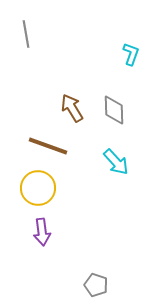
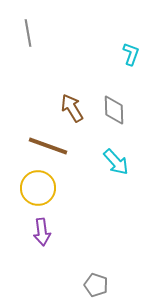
gray line: moved 2 px right, 1 px up
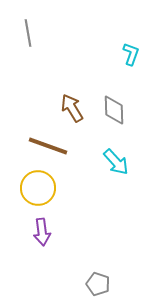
gray pentagon: moved 2 px right, 1 px up
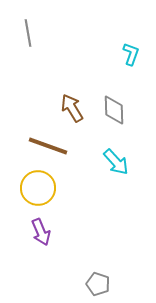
purple arrow: moved 1 px left; rotated 16 degrees counterclockwise
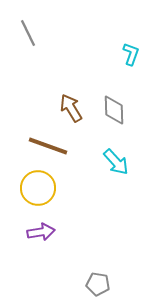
gray line: rotated 16 degrees counterclockwise
brown arrow: moved 1 px left
purple arrow: rotated 76 degrees counterclockwise
gray pentagon: rotated 10 degrees counterclockwise
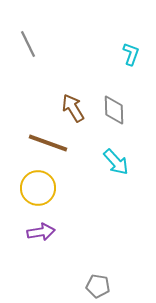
gray line: moved 11 px down
brown arrow: moved 2 px right
brown line: moved 3 px up
gray pentagon: moved 2 px down
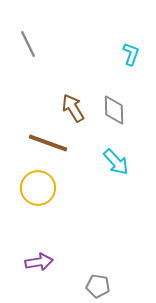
purple arrow: moved 2 px left, 30 px down
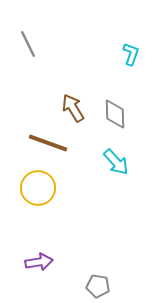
gray diamond: moved 1 px right, 4 px down
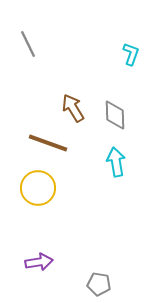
gray diamond: moved 1 px down
cyan arrow: rotated 148 degrees counterclockwise
gray pentagon: moved 1 px right, 2 px up
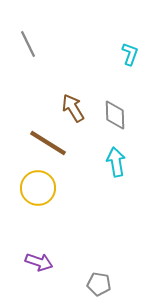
cyan L-shape: moved 1 px left
brown line: rotated 12 degrees clockwise
purple arrow: rotated 28 degrees clockwise
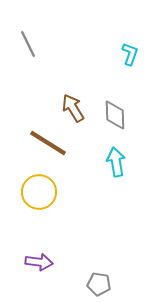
yellow circle: moved 1 px right, 4 px down
purple arrow: rotated 12 degrees counterclockwise
